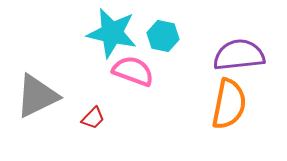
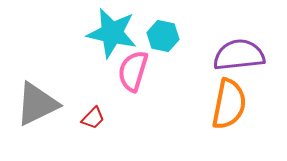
pink semicircle: rotated 93 degrees counterclockwise
gray triangle: moved 8 px down
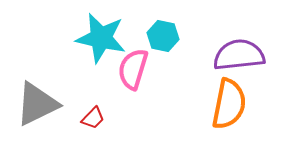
cyan star: moved 11 px left, 5 px down
pink semicircle: moved 2 px up
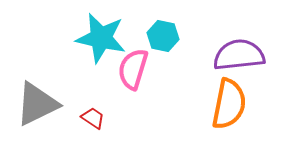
red trapezoid: rotated 100 degrees counterclockwise
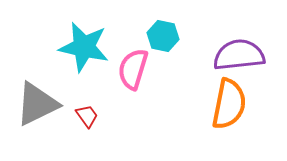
cyan star: moved 17 px left, 9 px down
red trapezoid: moved 6 px left, 2 px up; rotated 20 degrees clockwise
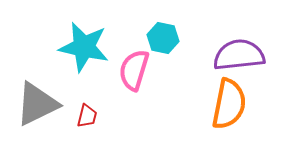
cyan hexagon: moved 2 px down
pink semicircle: moved 1 px right, 1 px down
red trapezoid: rotated 50 degrees clockwise
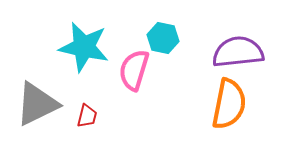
purple semicircle: moved 1 px left, 3 px up
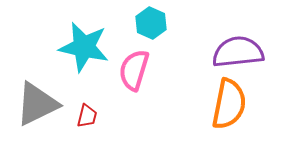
cyan hexagon: moved 12 px left, 15 px up; rotated 12 degrees clockwise
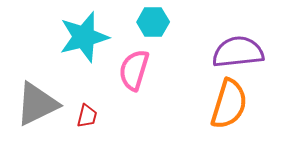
cyan hexagon: moved 2 px right, 1 px up; rotated 24 degrees counterclockwise
cyan star: moved 10 px up; rotated 27 degrees counterclockwise
orange semicircle: rotated 6 degrees clockwise
